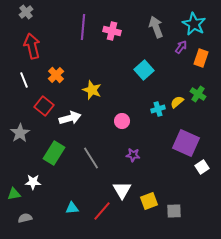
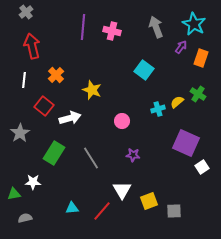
cyan square: rotated 12 degrees counterclockwise
white line: rotated 28 degrees clockwise
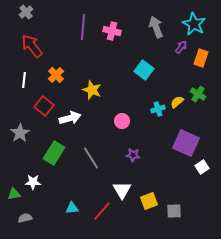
red arrow: rotated 25 degrees counterclockwise
